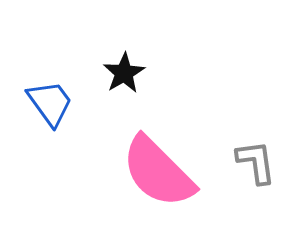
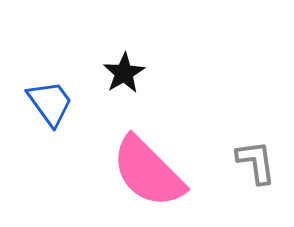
pink semicircle: moved 10 px left
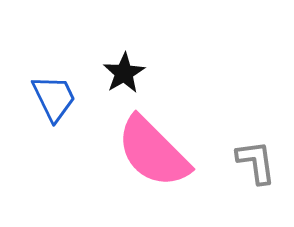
blue trapezoid: moved 4 px right, 5 px up; rotated 10 degrees clockwise
pink semicircle: moved 5 px right, 20 px up
